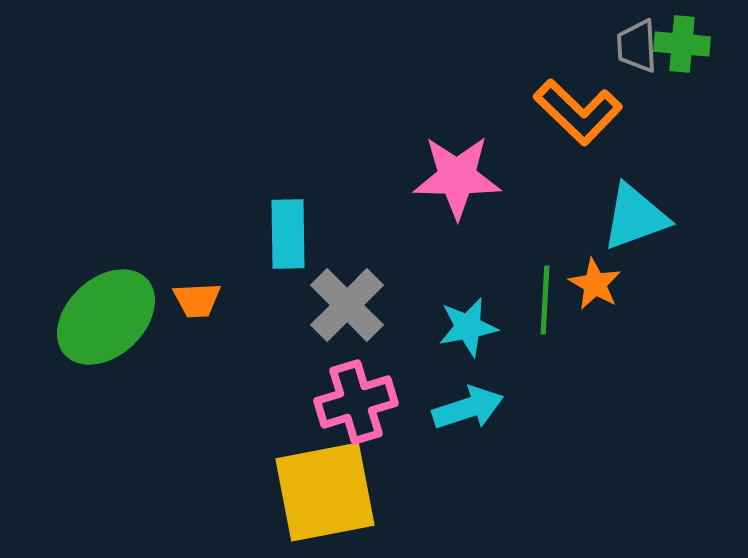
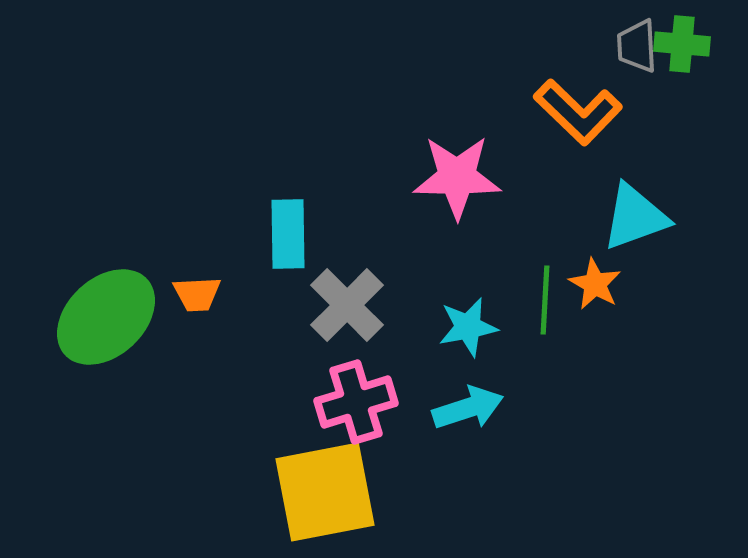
orange trapezoid: moved 6 px up
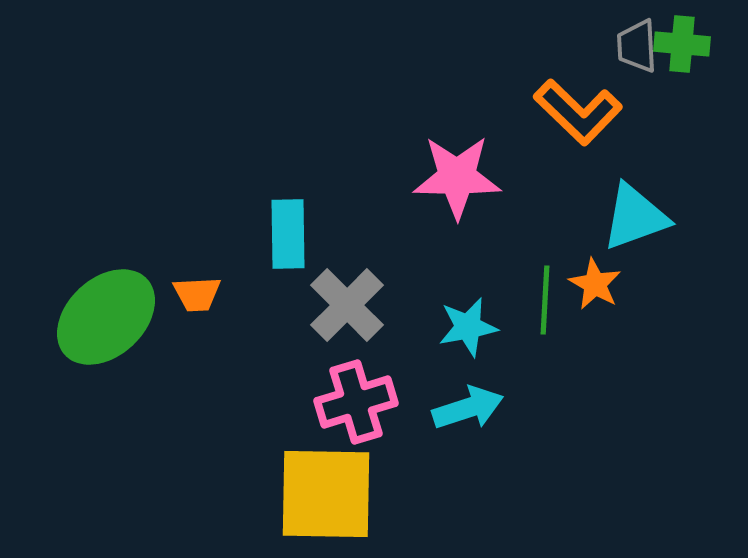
yellow square: moved 1 px right, 2 px down; rotated 12 degrees clockwise
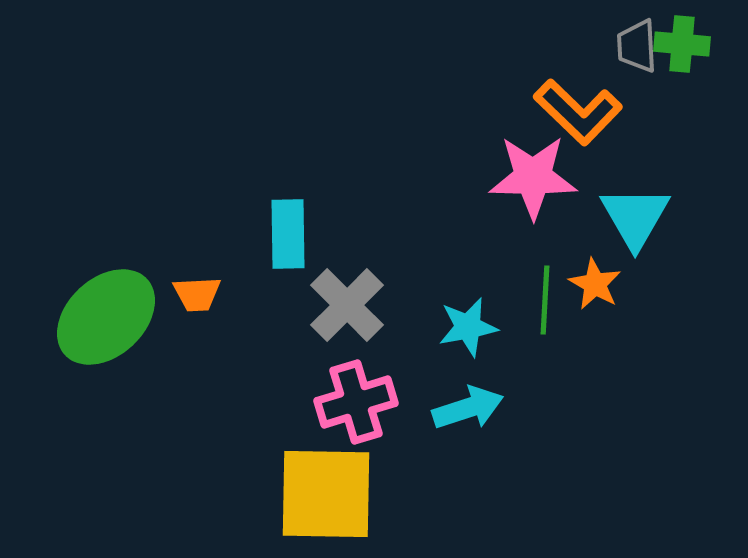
pink star: moved 76 px right
cyan triangle: rotated 40 degrees counterclockwise
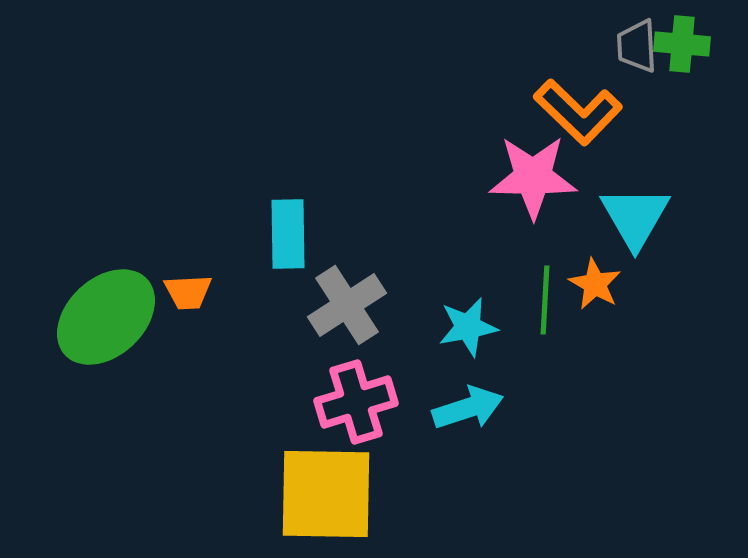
orange trapezoid: moved 9 px left, 2 px up
gray cross: rotated 12 degrees clockwise
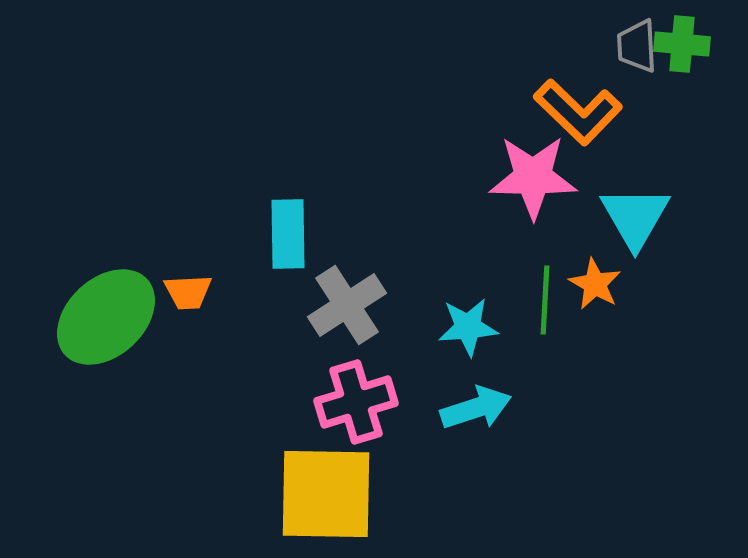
cyan star: rotated 6 degrees clockwise
cyan arrow: moved 8 px right
